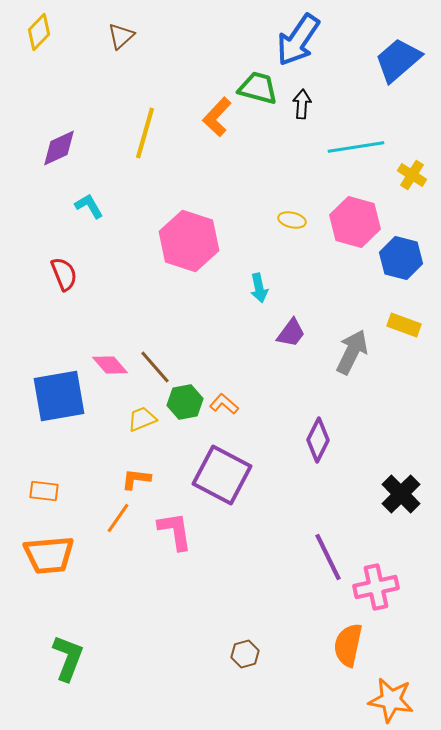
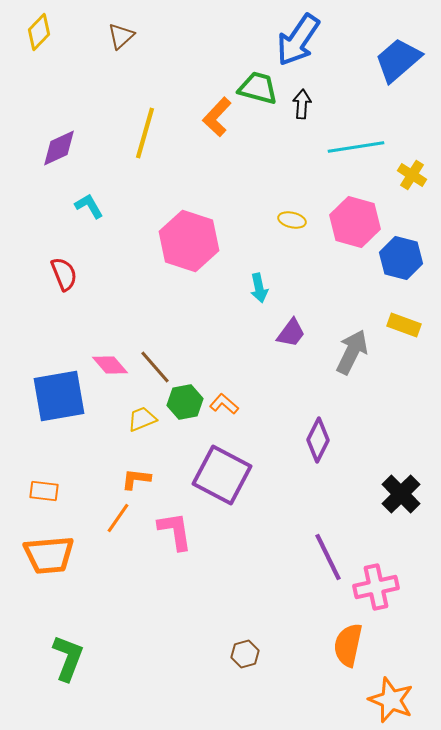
orange star at (391, 700): rotated 12 degrees clockwise
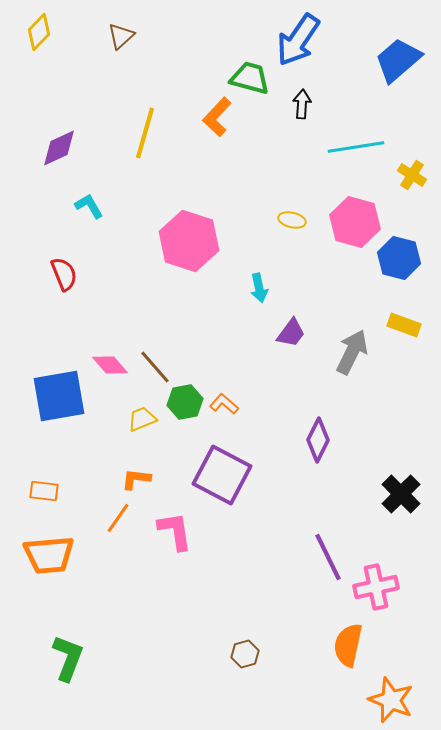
green trapezoid at (258, 88): moved 8 px left, 10 px up
blue hexagon at (401, 258): moved 2 px left
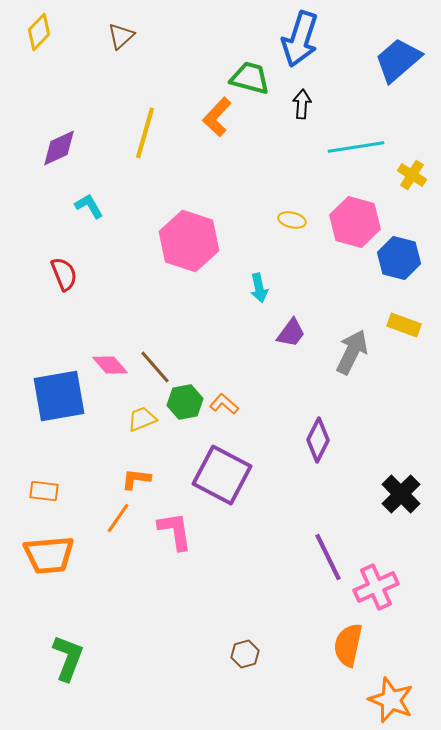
blue arrow at (298, 40): moved 2 px right, 1 px up; rotated 16 degrees counterclockwise
pink cross at (376, 587): rotated 12 degrees counterclockwise
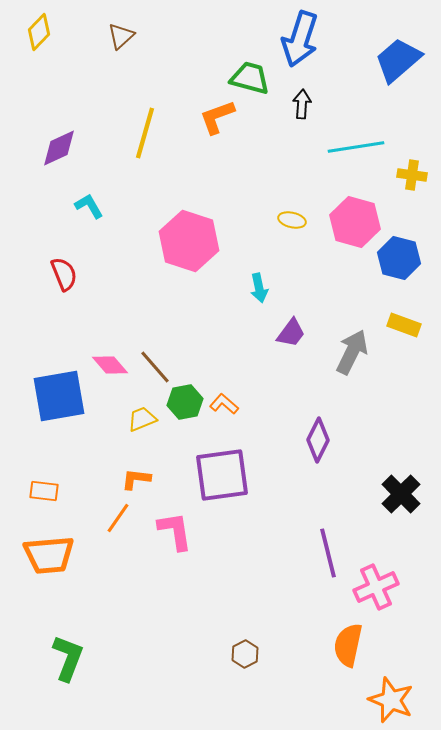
orange L-shape at (217, 117): rotated 27 degrees clockwise
yellow cross at (412, 175): rotated 24 degrees counterclockwise
purple square at (222, 475): rotated 36 degrees counterclockwise
purple line at (328, 557): moved 4 px up; rotated 12 degrees clockwise
brown hexagon at (245, 654): rotated 12 degrees counterclockwise
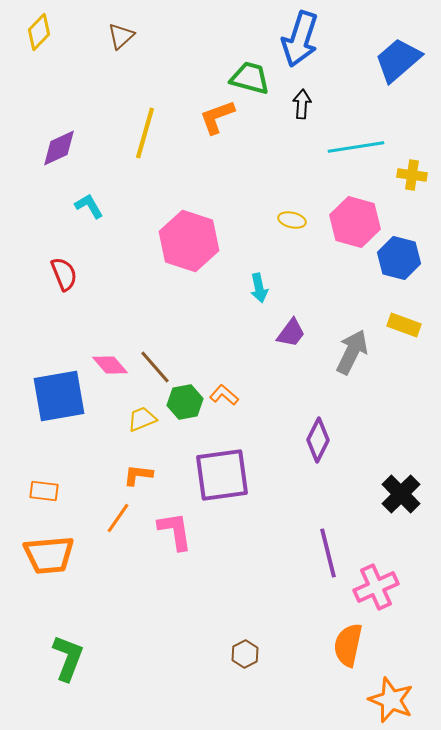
orange L-shape at (224, 404): moved 9 px up
orange L-shape at (136, 479): moved 2 px right, 4 px up
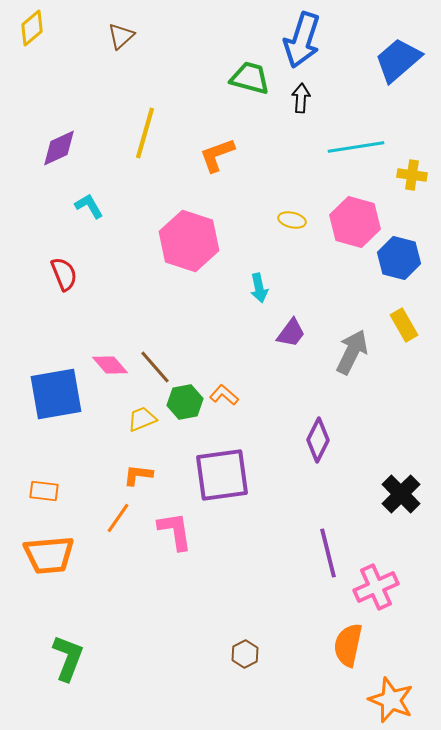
yellow diamond at (39, 32): moved 7 px left, 4 px up; rotated 6 degrees clockwise
blue arrow at (300, 39): moved 2 px right, 1 px down
black arrow at (302, 104): moved 1 px left, 6 px up
orange L-shape at (217, 117): moved 38 px down
yellow rectangle at (404, 325): rotated 40 degrees clockwise
blue square at (59, 396): moved 3 px left, 2 px up
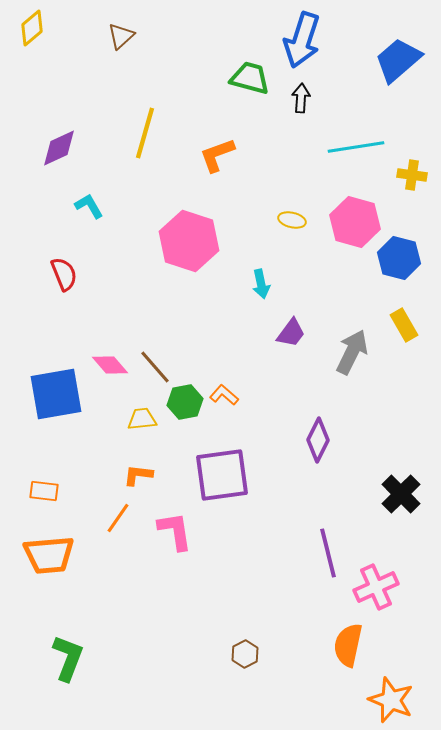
cyan arrow at (259, 288): moved 2 px right, 4 px up
yellow trapezoid at (142, 419): rotated 16 degrees clockwise
